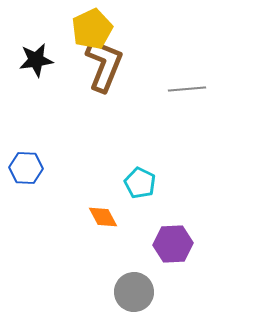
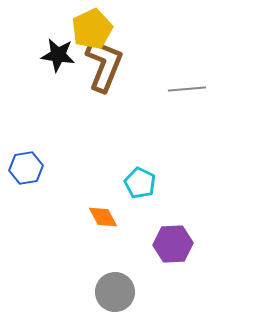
black star: moved 22 px right, 5 px up; rotated 16 degrees clockwise
blue hexagon: rotated 12 degrees counterclockwise
gray circle: moved 19 px left
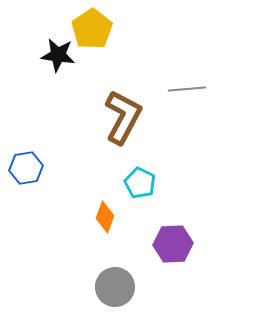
yellow pentagon: rotated 9 degrees counterclockwise
brown L-shape: moved 19 px right, 52 px down; rotated 6 degrees clockwise
orange diamond: moved 2 px right; rotated 48 degrees clockwise
gray circle: moved 5 px up
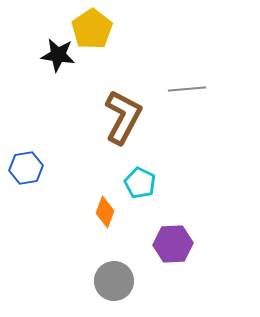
orange diamond: moved 5 px up
gray circle: moved 1 px left, 6 px up
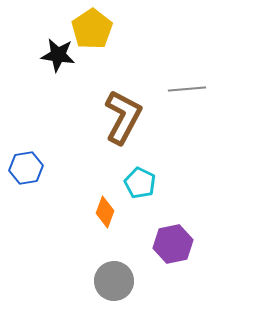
purple hexagon: rotated 9 degrees counterclockwise
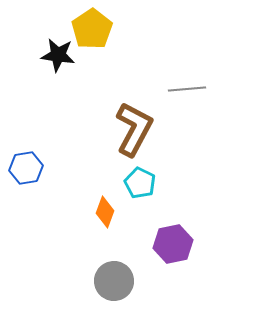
brown L-shape: moved 11 px right, 12 px down
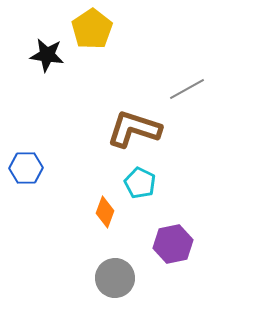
black star: moved 11 px left
gray line: rotated 24 degrees counterclockwise
brown L-shape: rotated 100 degrees counterclockwise
blue hexagon: rotated 8 degrees clockwise
gray circle: moved 1 px right, 3 px up
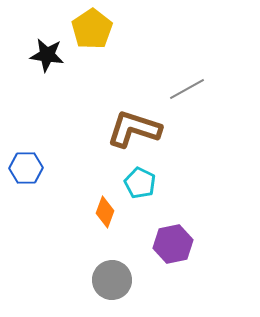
gray circle: moved 3 px left, 2 px down
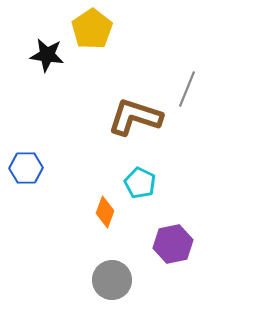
gray line: rotated 39 degrees counterclockwise
brown L-shape: moved 1 px right, 12 px up
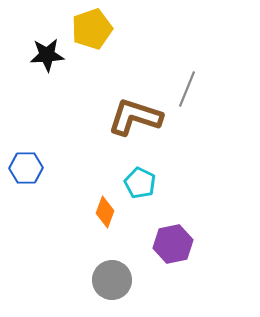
yellow pentagon: rotated 15 degrees clockwise
black star: rotated 12 degrees counterclockwise
